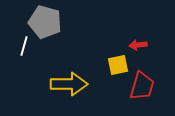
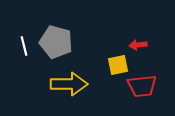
gray pentagon: moved 11 px right, 20 px down
white line: rotated 30 degrees counterclockwise
red trapezoid: rotated 68 degrees clockwise
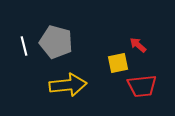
red arrow: rotated 48 degrees clockwise
yellow square: moved 2 px up
yellow arrow: moved 1 px left, 1 px down; rotated 6 degrees counterclockwise
